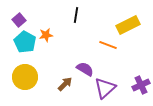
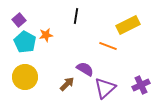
black line: moved 1 px down
orange line: moved 1 px down
brown arrow: moved 2 px right
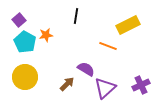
purple semicircle: moved 1 px right
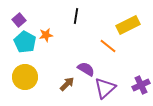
orange line: rotated 18 degrees clockwise
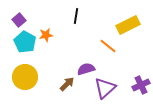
purple semicircle: rotated 48 degrees counterclockwise
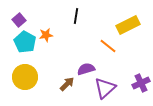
purple cross: moved 2 px up
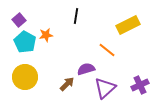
orange line: moved 1 px left, 4 px down
purple cross: moved 1 px left, 2 px down
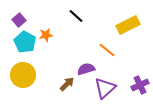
black line: rotated 56 degrees counterclockwise
yellow circle: moved 2 px left, 2 px up
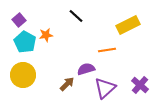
orange line: rotated 48 degrees counterclockwise
purple cross: rotated 24 degrees counterclockwise
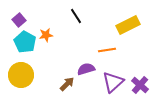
black line: rotated 14 degrees clockwise
yellow circle: moved 2 px left
purple triangle: moved 8 px right, 6 px up
